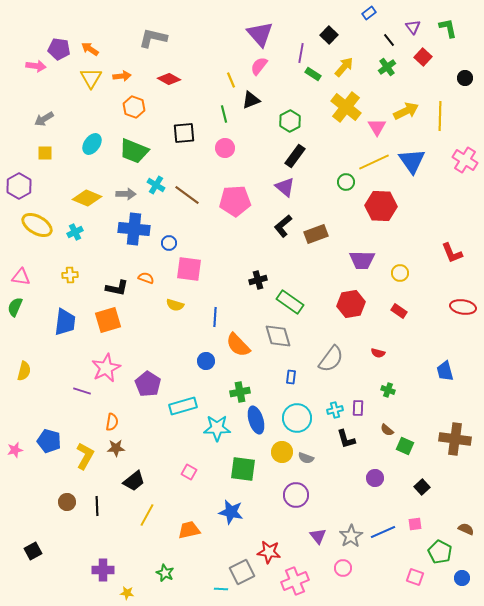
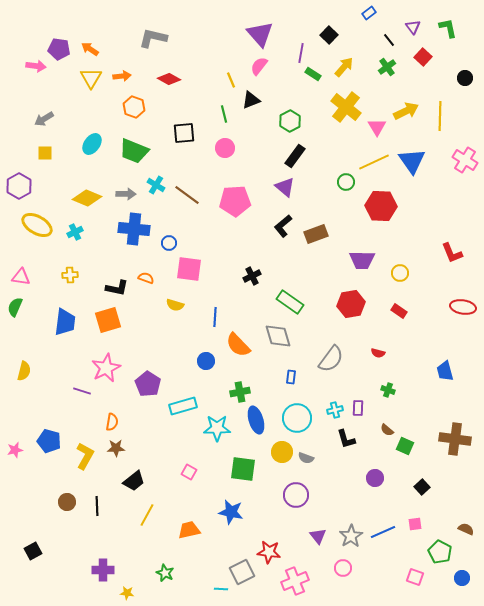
black cross at (258, 280): moved 6 px left, 4 px up; rotated 12 degrees counterclockwise
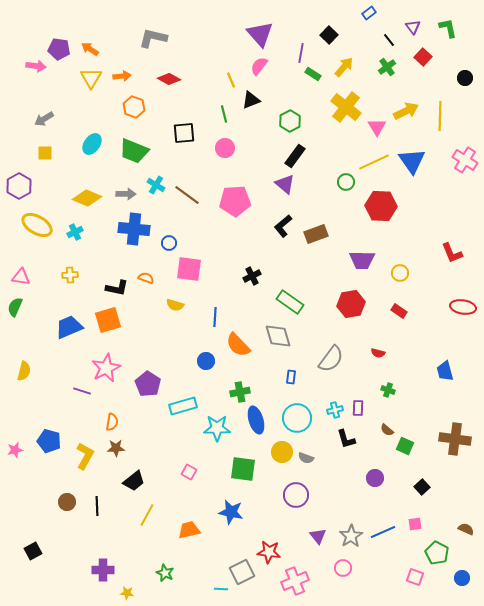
purple triangle at (285, 187): moved 3 px up
blue trapezoid at (65, 322): moved 4 px right, 5 px down; rotated 120 degrees counterclockwise
green pentagon at (440, 552): moved 3 px left, 1 px down
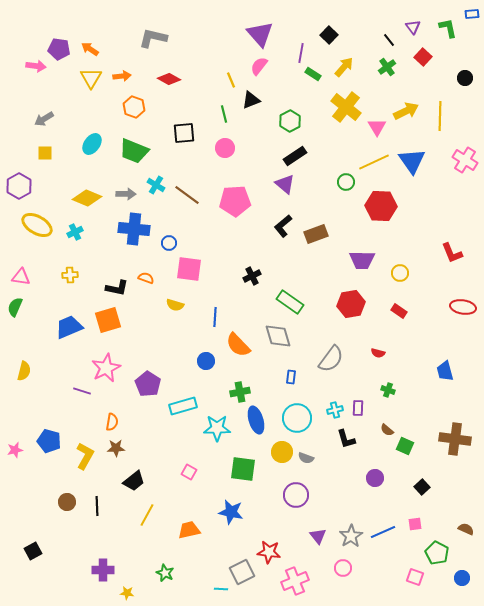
blue rectangle at (369, 13): moved 103 px right, 1 px down; rotated 32 degrees clockwise
black rectangle at (295, 156): rotated 20 degrees clockwise
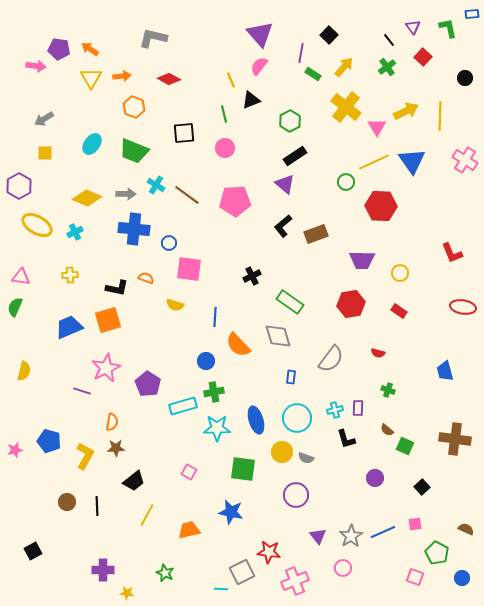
green cross at (240, 392): moved 26 px left
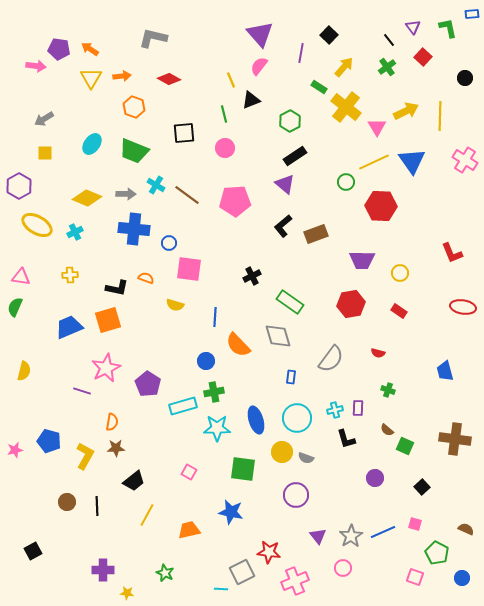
green rectangle at (313, 74): moved 6 px right, 13 px down
pink square at (415, 524): rotated 24 degrees clockwise
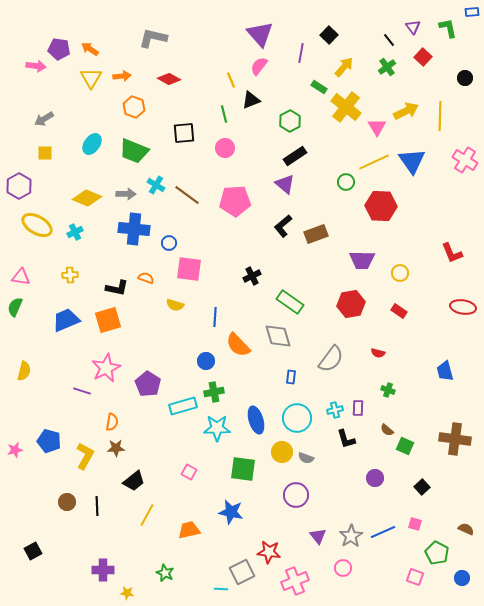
blue rectangle at (472, 14): moved 2 px up
blue trapezoid at (69, 327): moved 3 px left, 7 px up
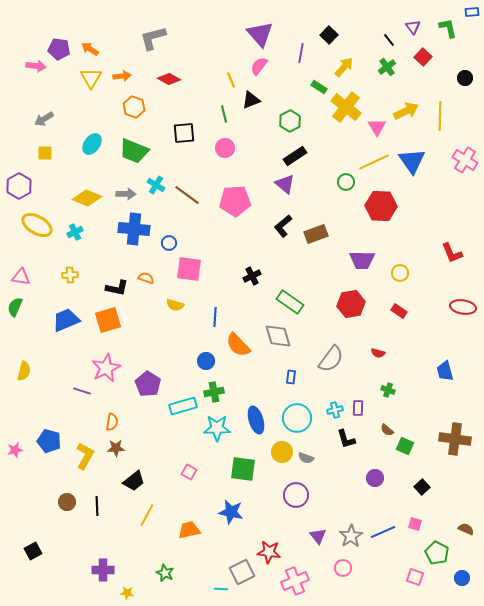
gray L-shape at (153, 38): rotated 28 degrees counterclockwise
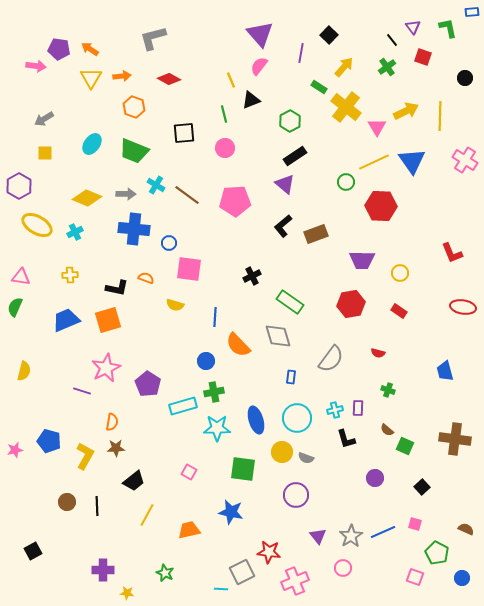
black line at (389, 40): moved 3 px right
red square at (423, 57): rotated 24 degrees counterclockwise
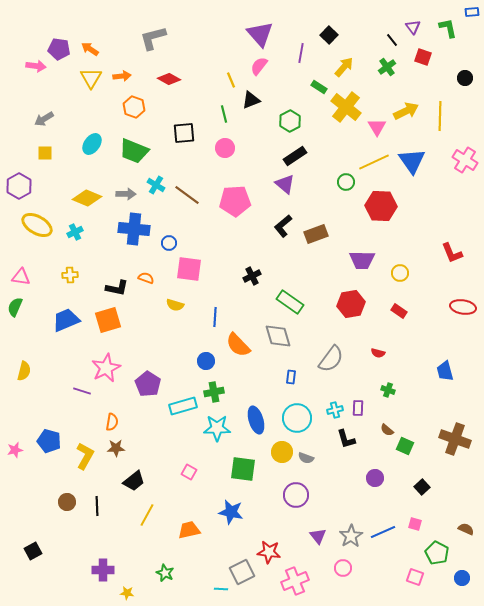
brown cross at (455, 439): rotated 12 degrees clockwise
